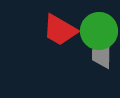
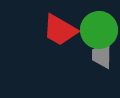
green circle: moved 1 px up
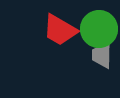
green circle: moved 1 px up
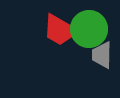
green circle: moved 10 px left
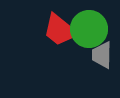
red trapezoid: rotated 9 degrees clockwise
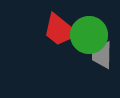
green circle: moved 6 px down
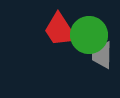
red trapezoid: rotated 18 degrees clockwise
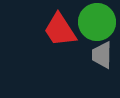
green circle: moved 8 px right, 13 px up
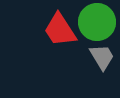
gray trapezoid: moved 2 px down; rotated 148 degrees clockwise
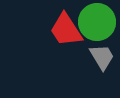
red trapezoid: moved 6 px right
